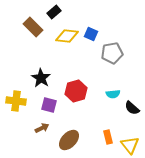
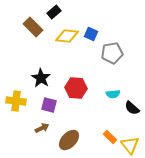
red hexagon: moved 3 px up; rotated 20 degrees clockwise
orange rectangle: moved 2 px right; rotated 32 degrees counterclockwise
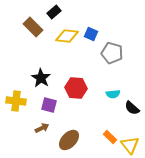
gray pentagon: rotated 25 degrees clockwise
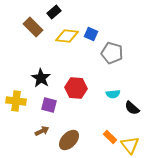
brown arrow: moved 3 px down
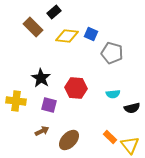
black semicircle: rotated 56 degrees counterclockwise
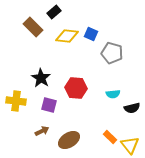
brown ellipse: rotated 15 degrees clockwise
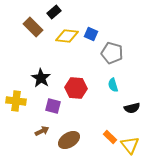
cyan semicircle: moved 9 px up; rotated 80 degrees clockwise
purple square: moved 4 px right, 1 px down
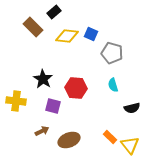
black star: moved 2 px right, 1 px down
brown ellipse: rotated 10 degrees clockwise
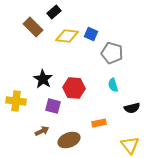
red hexagon: moved 2 px left
orange rectangle: moved 11 px left, 14 px up; rotated 56 degrees counterclockwise
